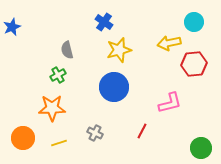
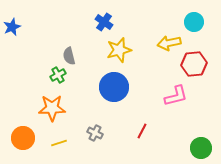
gray semicircle: moved 2 px right, 6 px down
pink L-shape: moved 6 px right, 7 px up
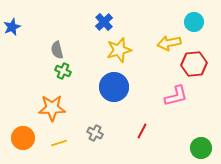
blue cross: rotated 12 degrees clockwise
gray semicircle: moved 12 px left, 6 px up
green cross: moved 5 px right, 4 px up; rotated 35 degrees counterclockwise
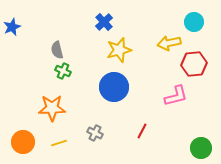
orange circle: moved 4 px down
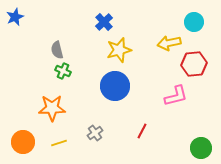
blue star: moved 3 px right, 10 px up
blue circle: moved 1 px right, 1 px up
gray cross: rotated 28 degrees clockwise
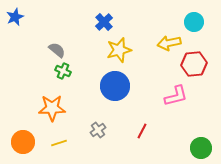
gray semicircle: rotated 144 degrees clockwise
gray cross: moved 3 px right, 3 px up
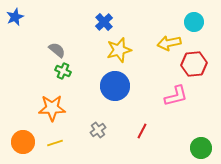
yellow line: moved 4 px left
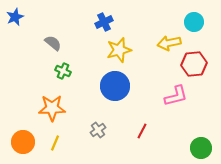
blue cross: rotated 18 degrees clockwise
gray semicircle: moved 4 px left, 7 px up
yellow line: rotated 49 degrees counterclockwise
